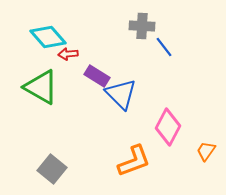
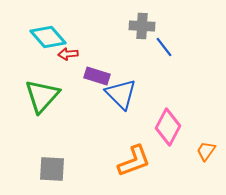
purple rectangle: rotated 15 degrees counterclockwise
green triangle: moved 1 px right, 9 px down; rotated 42 degrees clockwise
gray square: rotated 36 degrees counterclockwise
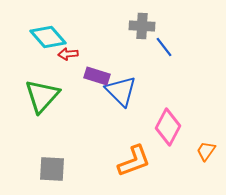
blue triangle: moved 3 px up
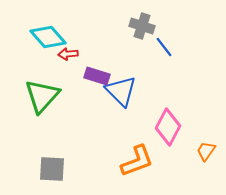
gray cross: rotated 15 degrees clockwise
orange L-shape: moved 3 px right
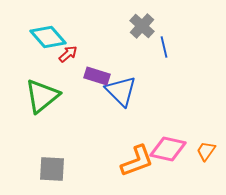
gray cross: rotated 25 degrees clockwise
blue line: rotated 25 degrees clockwise
red arrow: rotated 144 degrees clockwise
green triangle: rotated 9 degrees clockwise
pink diamond: moved 22 px down; rotated 75 degrees clockwise
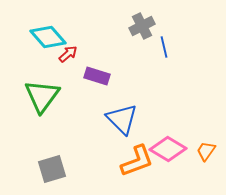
gray cross: rotated 20 degrees clockwise
blue triangle: moved 1 px right, 28 px down
green triangle: rotated 15 degrees counterclockwise
pink diamond: rotated 18 degrees clockwise
gray square: rotated 20 degrees counterclockwise
